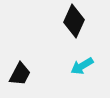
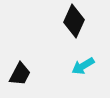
cyan arrow: moved 1 px right
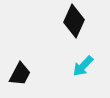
cyan arrow: rotated 15 degrees counterclockwise
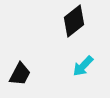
black diamond: rotated 28 degrees clockwise
